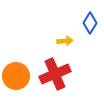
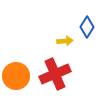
blue diamond: moved 3 px left, 4 px down
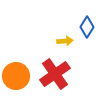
red cross: rotated 12 degrees counterclockwise
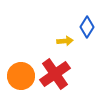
orange circle: moved 5 px right
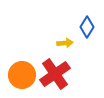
yellow arrow: moved 2 px down
orange circle: moved 1 px right, 1 px up
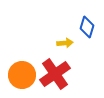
blue diamond: rotated 15 degrees counterclockwise
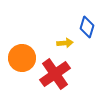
orange circle: moved 17 px up
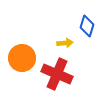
blue diamond: moved 1 px up
red cross: moved 2 px right; rotated 32 degrees counterclockwise
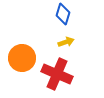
blue diamond: moved 24 px left, 12 px up
yellow arrow: moved 1 px right, 1 px up; rotated 14 degrees counterclockwise
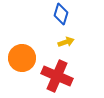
blue diamond: moved 2 px left
red cross: moved 2 px down
